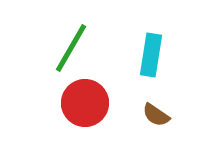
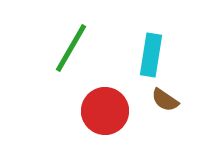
red circle: moved 20 px right, 8 px down
brown semicircle: moved 9 px right, 15 px up
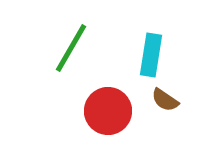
red circle: moved 3 px right
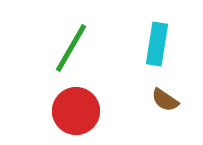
cyan rectangle: moved 6 px right, 11 px up
red circle: moved 32 px left
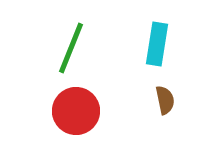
green line: rotated 8 degrees counterclockwise
brown semicircle: rotated 136 degrees counterclockwise
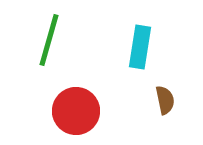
cyan rectangle: moved 17 px left, 3 px down
green line: moved 22 px left, 8 px up; rotated 6 degrees counterclockwise
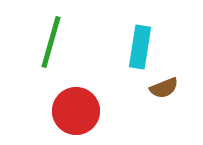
green line: moved 2 px right, 2 px down
brown semicircle: moved 1 px left, 12 px up; rotated 80 degrees clockwise
